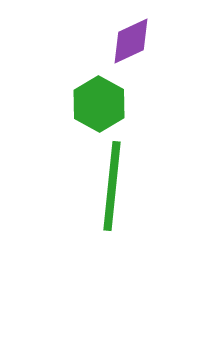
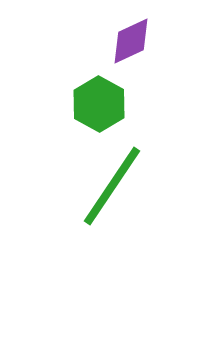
green line: rotated 28 degrees clockwise
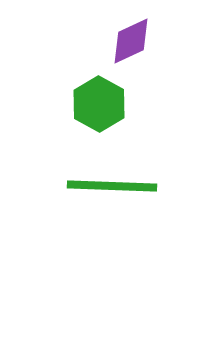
green line: rotated 58 degrees clockwise
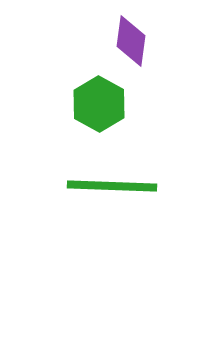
purple diamond: rotated 57 degrees counterclockwise
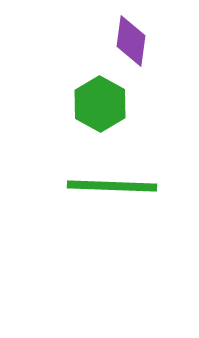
green hexagon: moved 1 px right
